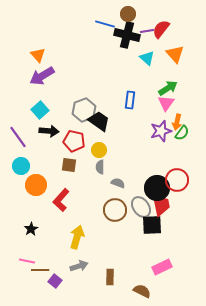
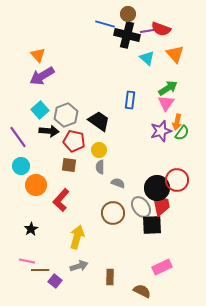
red semicircle at (161, 29): rotated 108 degrees counterclockwise
gray hexagon at (84, 110): moved 18 px left, 5 px down
brown circle at (115, 210): moved 2 px left, 3 px down
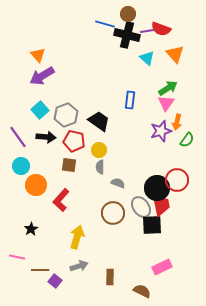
black arrow at (49, 131): moved 3 px left, 6 px down
green semicircle at (182, 133): moved 5 px right, 7 px down
pink line at (27, 261): moved 10 px left, 4 px up
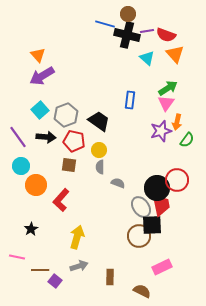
red semicircle at (161, 29): moved 5 px right, 6 px down
brown circle at (113, 213): moved 26 px right, 23 px down
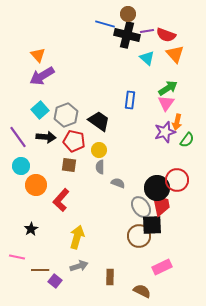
purple star at (161, 131): moved 4 px right, 1 px down
